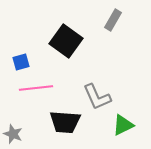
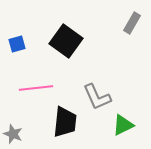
gray rectangle: moved 19 px right, 3 px down
blue square: moved 4 px left, 18 px up
black trapezoid: rotated 88 degrees counterclockwise
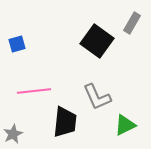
black square: moved 31 px right
pink line: moved 2 px left, 3 px down
green triangle: moved 2 px right
gray star: rotated 24 degrees clockwise
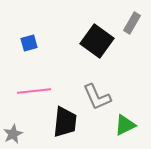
blue square: moved 12 px right, 1 px up
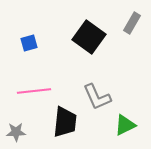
black square: moved 8 px left, 4 px up
gray star: moved 3 px right, 2 px up; rotated 24 degrees clockwise
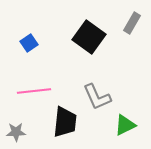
blue square: rotated 18 degrees counterclockwise
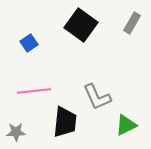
black square: moved 8 px left, 12 px up
green triangle: moved 1 px right
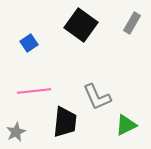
gray star: rotated 24 degrees counterclockwise
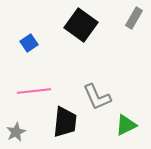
gray rectangle: moved 2 px right, 5 px up
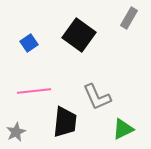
gray rectangle: moved 5 px left
black square: moved 2 px left, 10 px down
green triangle: moved 3 px left, 4 px down
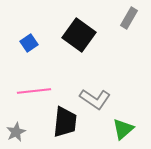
gray L-shape: moved 2 px left, 2 px down; rotated 32 degrees counterclockwise
green triangle: rotated 15 degrees counterclockwise
